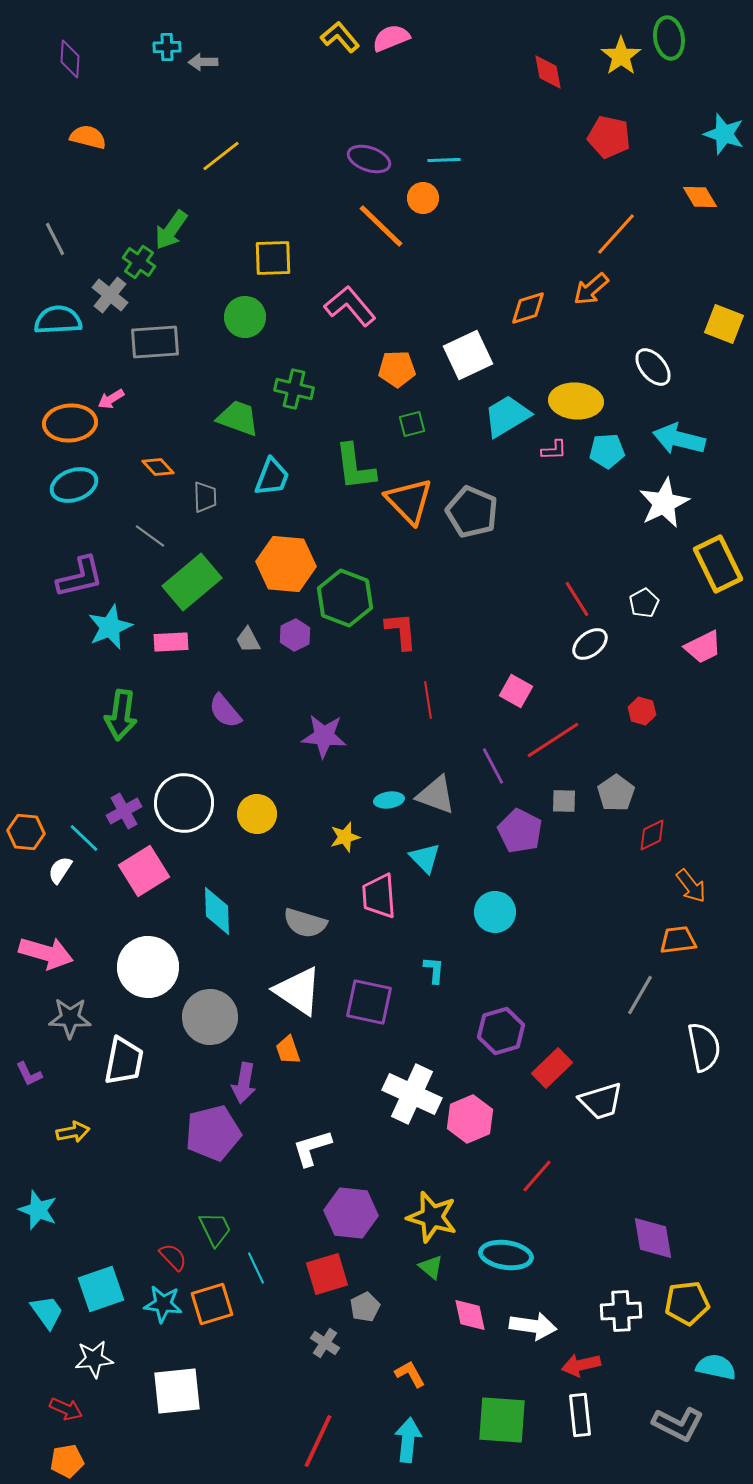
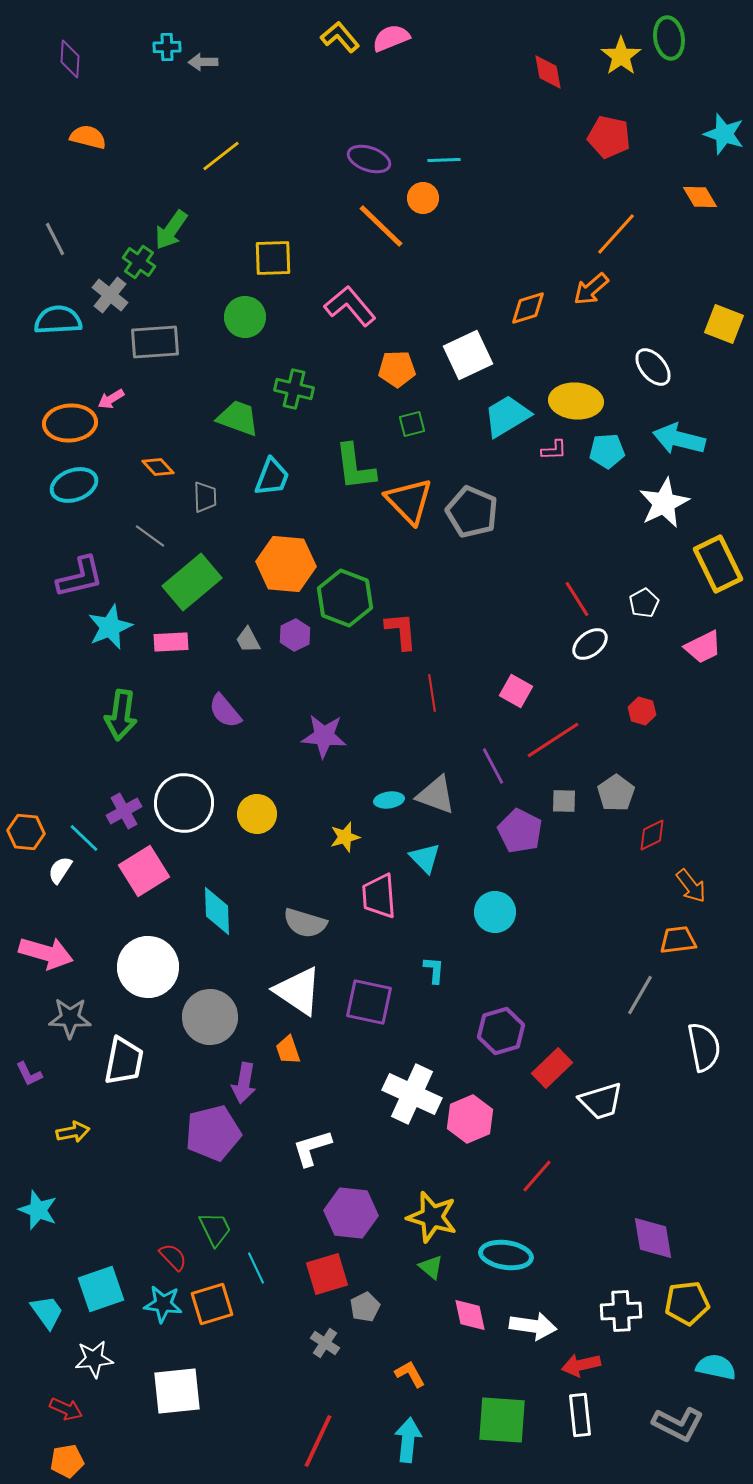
red line at (428, 700): moved 4 px right, 7 px up
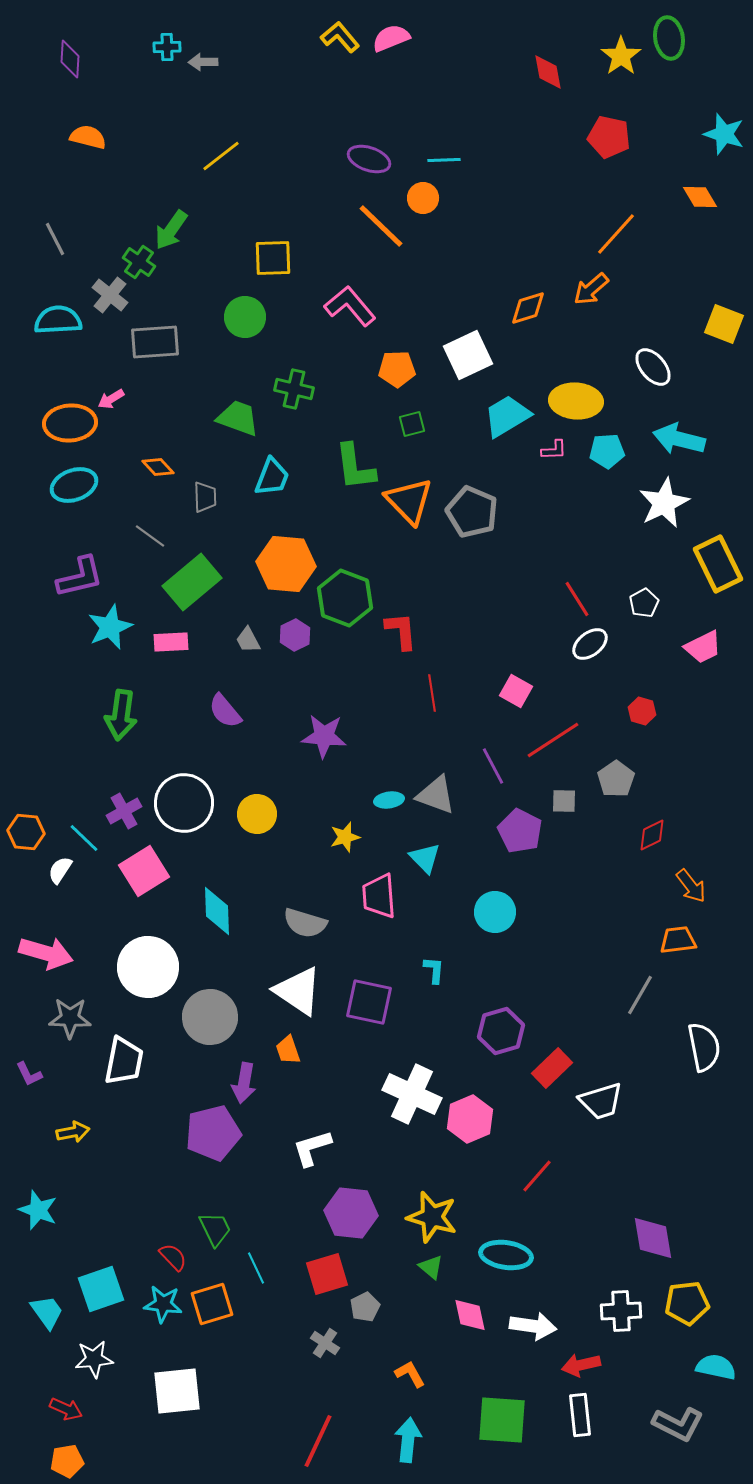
gray pentagon at (616, 793): moved 14 px up
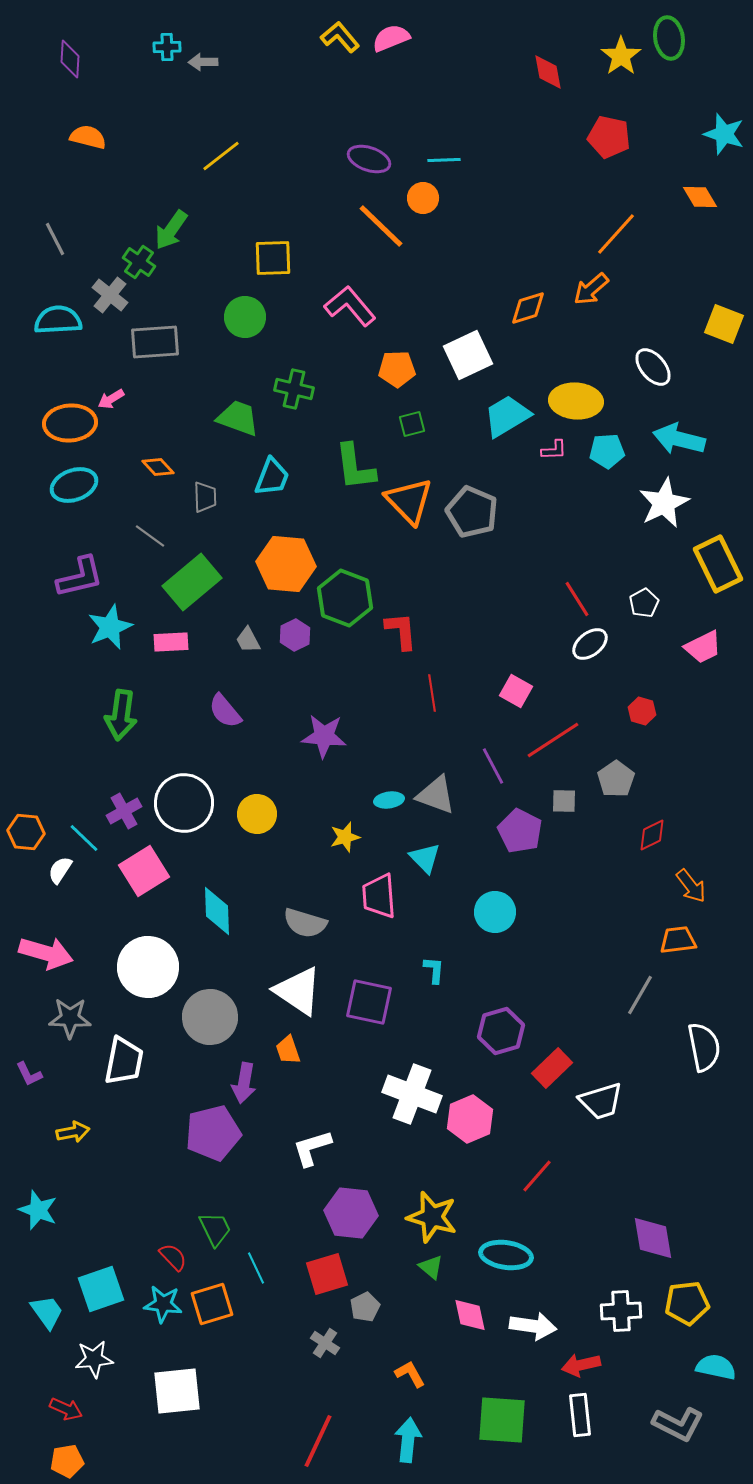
white cross at (412, 1094): rotated 4 degrees counterclockwise
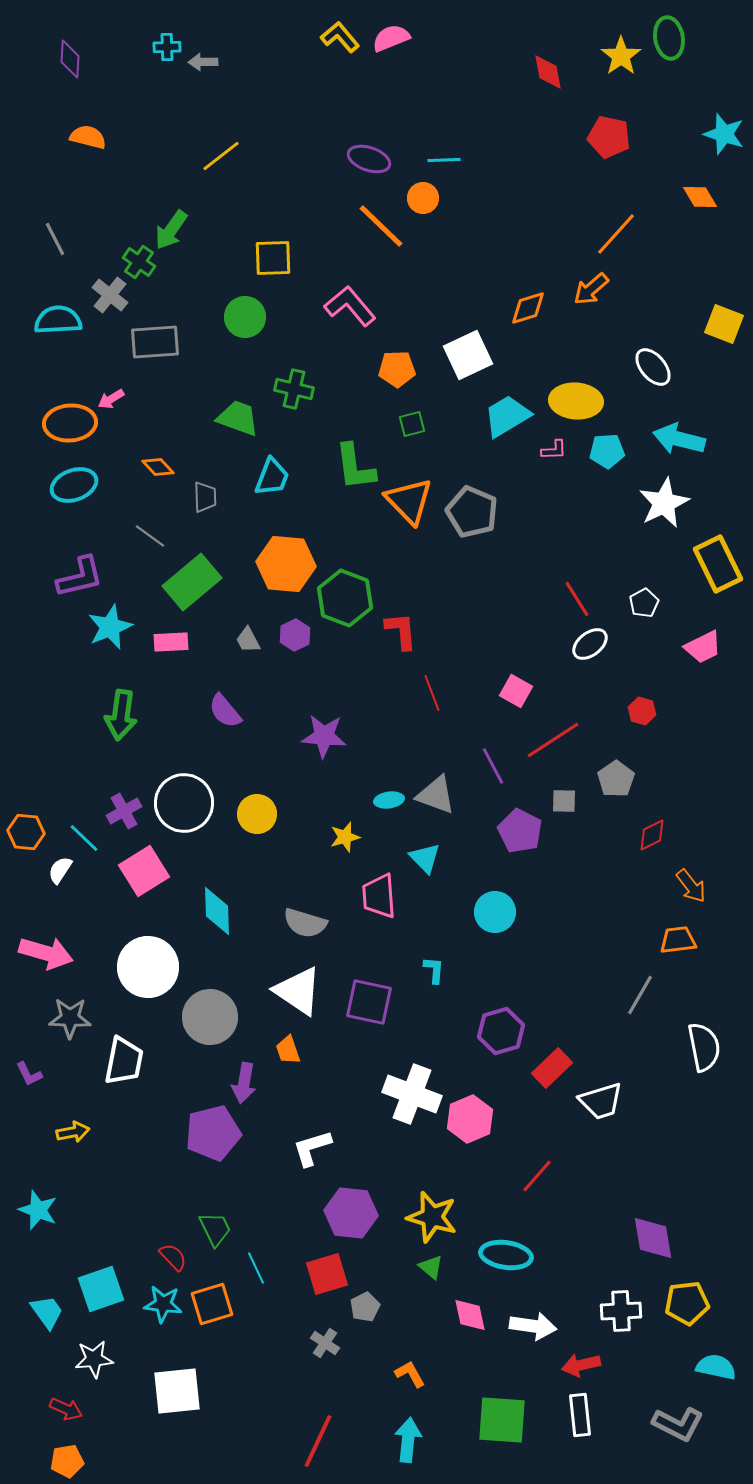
red line at (432, 693): rotated 12 degrees counterclockwise
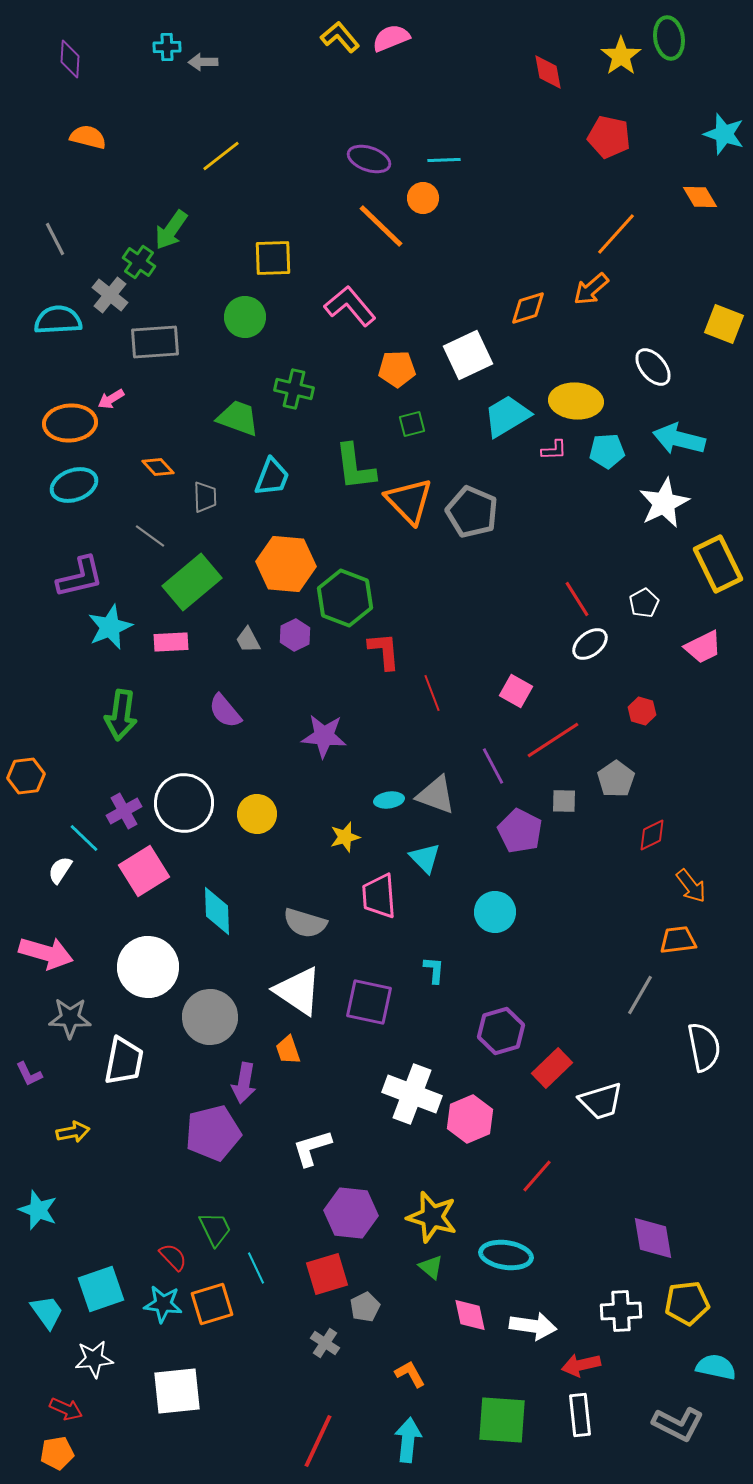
red L-shape at (401, 631): moved 17 px left, 20 px down
orange hexagon at (26, 832): moved 56 px up; rotated 12 degrees counterclockwise
orange pentagon at (67, 1461): moved 10 px left, 8 px up
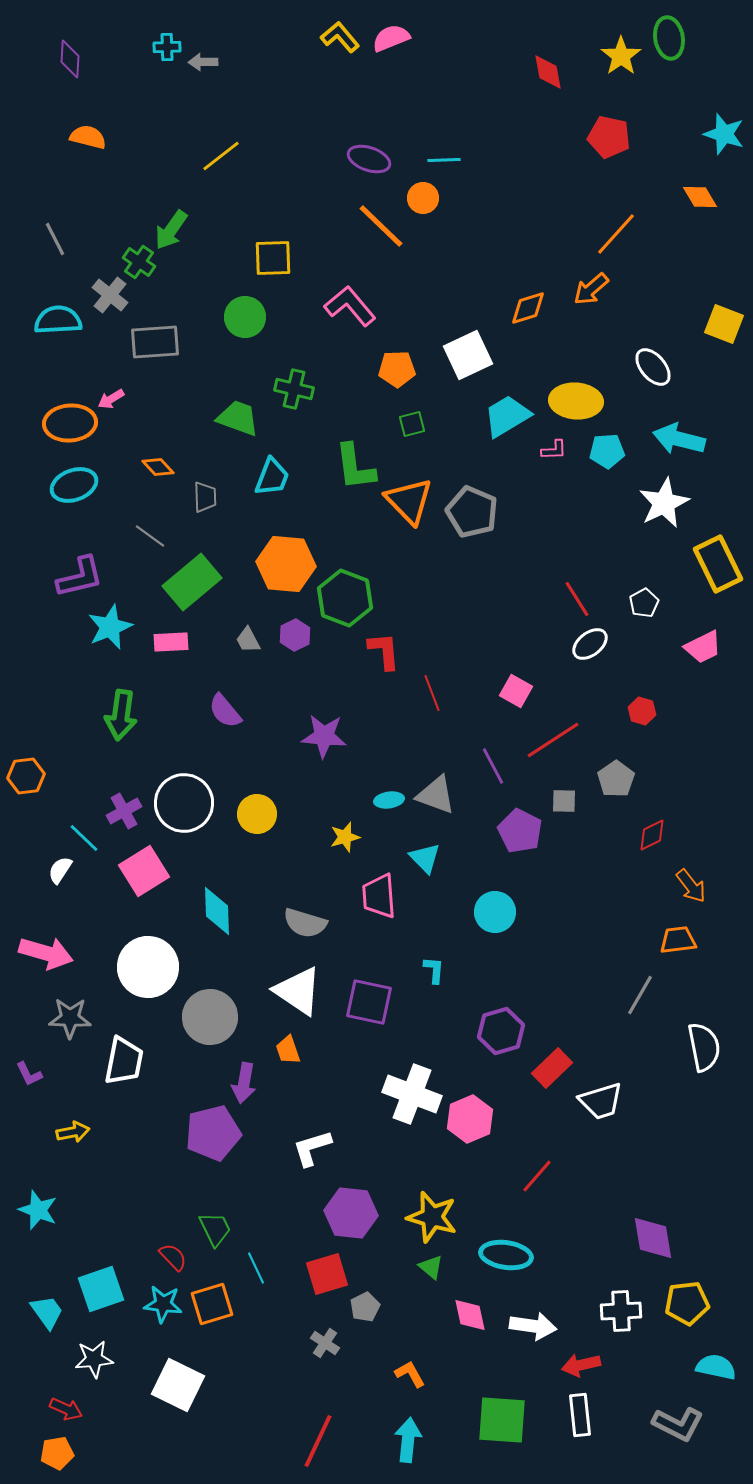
white square at (177, 1391): moved 1 px right, 6 px up; rotated 32 degrees clockwise
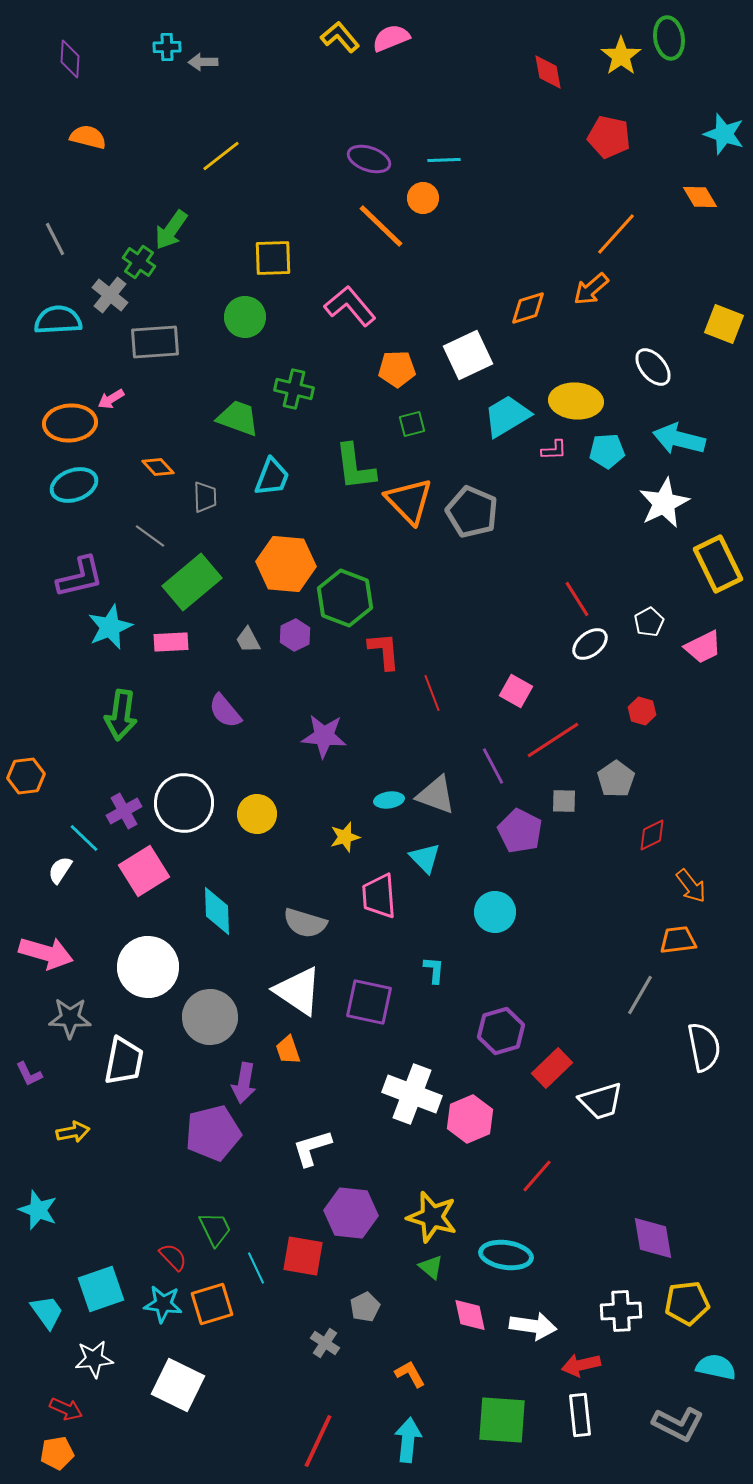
white pentagon at (644, 603): moved 5 px right, 19 px down
red square at (327, 1274): moved 24 px left, 18 px up; rotated 27 degrees clockwise
